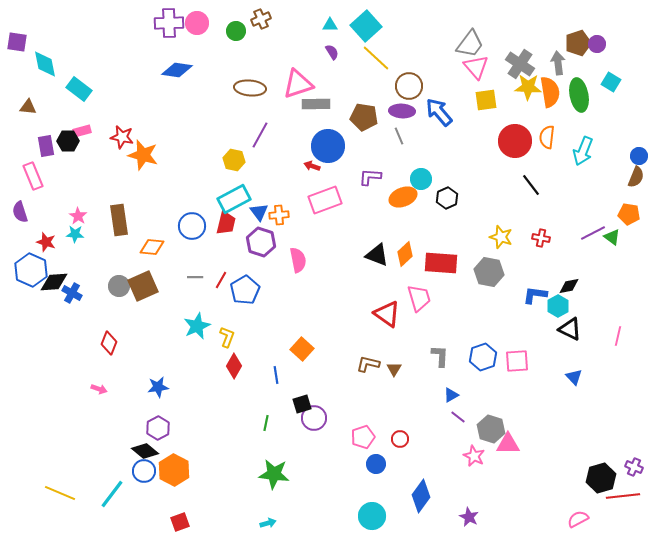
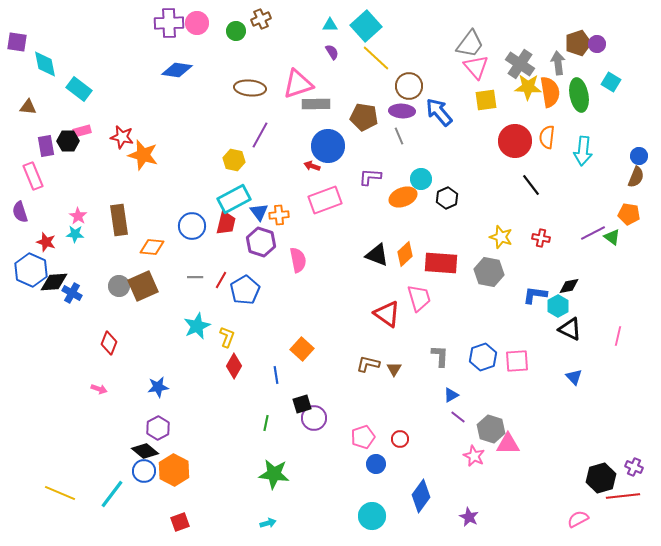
cyan arrow at (583, 151): rotated 16 degrees counterclockwise
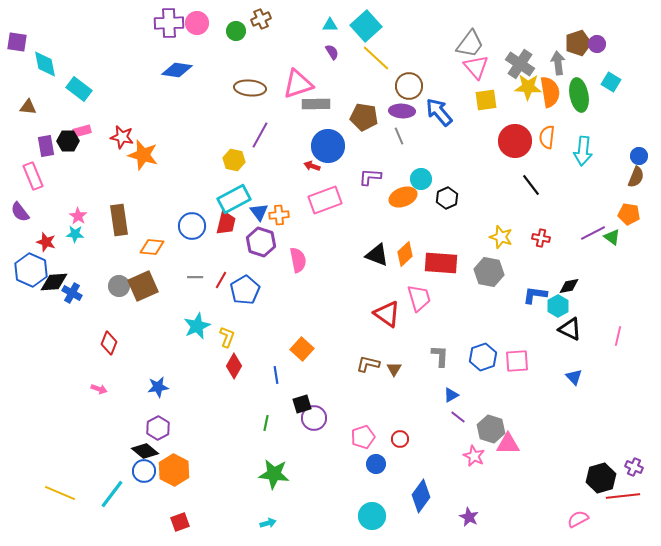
purple semicircle at (20, 212): rotated 20 degrees counterclockwise
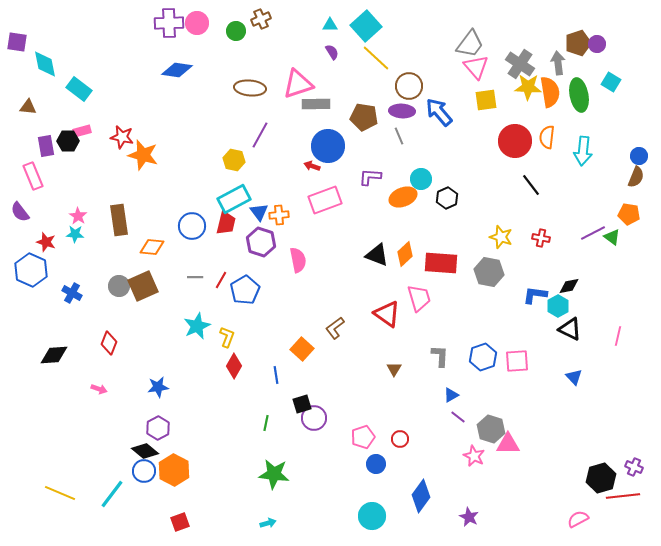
black diamond at (54, 282): moved 73 px down
brown L-shape at (368, 364): moved 33 px left, 36 px up; rotated 50 degrees counterclockwise
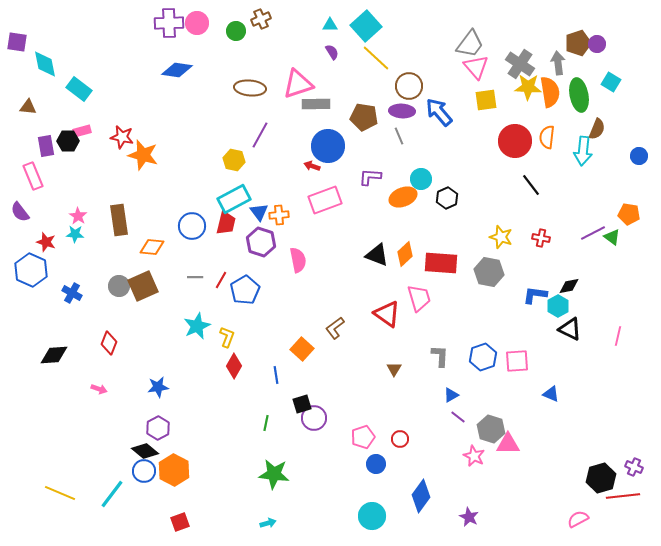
brown semicircle at (636, 177): moved 39 px left, 48 px up
blue triangle at (574, 377): moved 23 px left, 17 px down; rotated 24 degrees counterclockwise
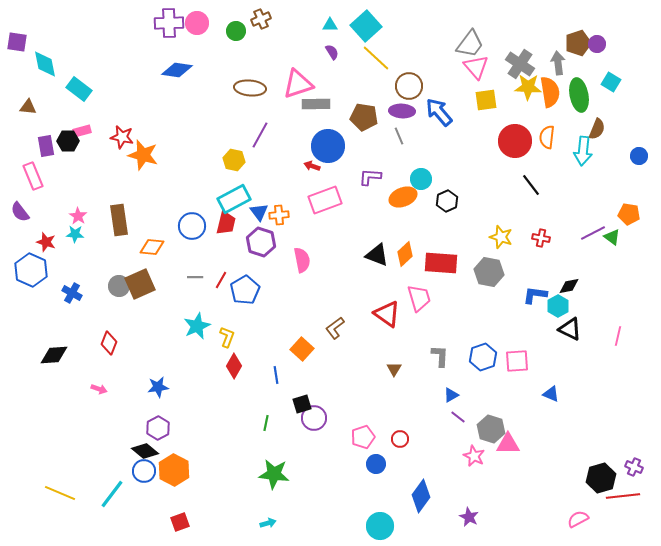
black hexagon at (447, 198): moved 3 px down
pink semicircle at (298, 260): moved 4 px right
brown square at (143, 286): moved 3 px left, 2 px up
cyan circle at (372, 516): moved 8 px right, 10 px down
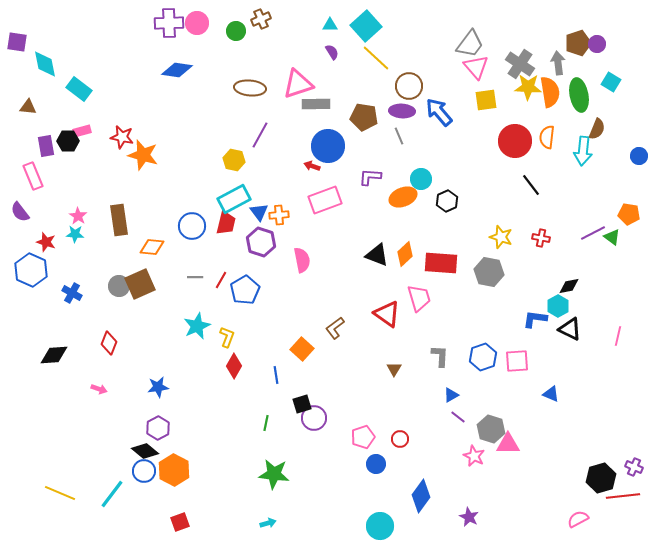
blue L-shape at (535, 295): moved 24 px down
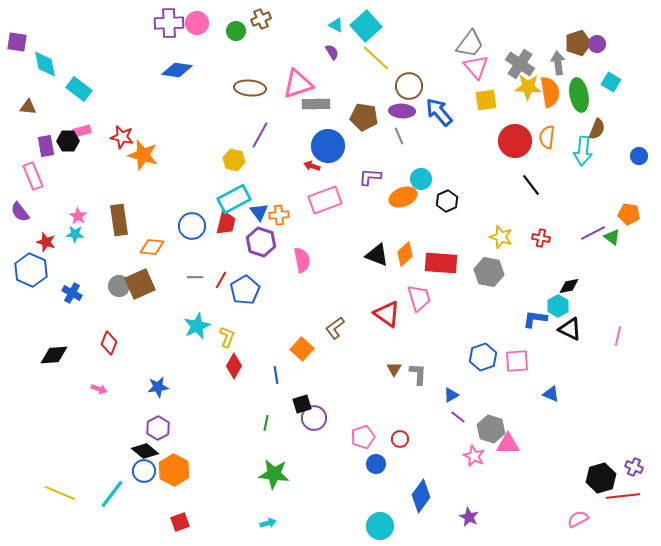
cyan triangle at (330, 25): moved 6 px right; rotated 28 degrees clockwise
gray L-shape at (440, 356): moved 22 px left, 18 px down
